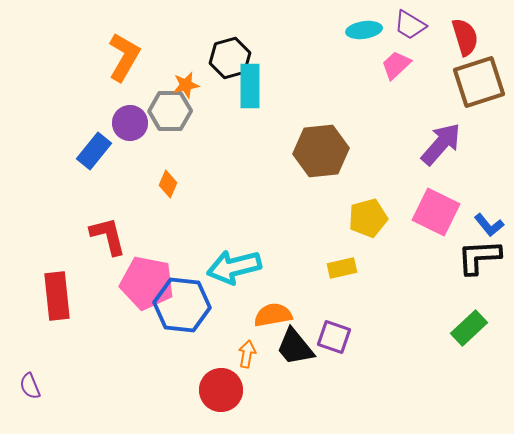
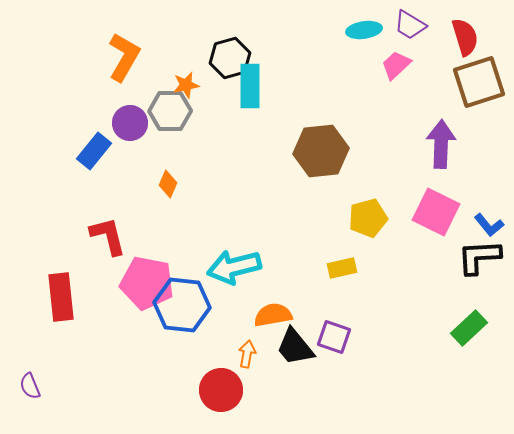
purple arrow: rotated 39 degrees counterclockwise
red rectangle: moved 4 px right, 1 px down
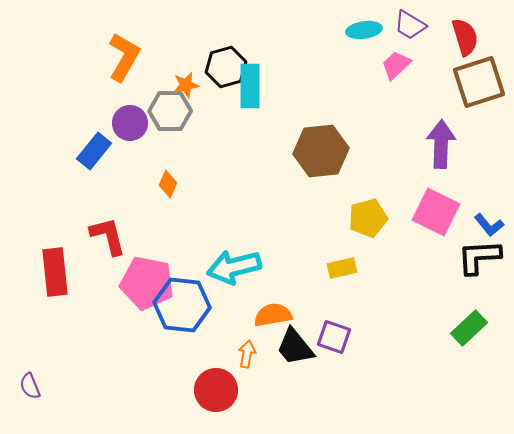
black hexagon: moved 4 px left, 9 px down
red rectangle: moved 6 px left, 25 px up
red circle: moved 5 px left
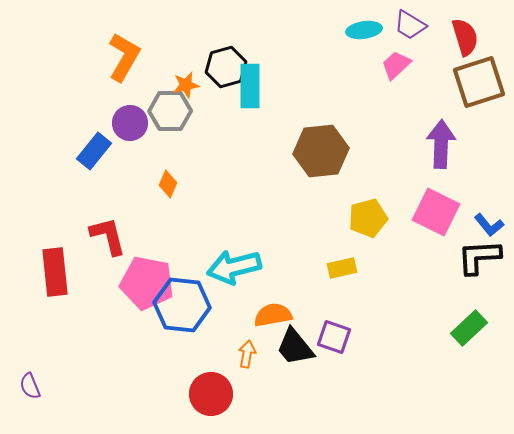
red circle: moved 5 px left, 4 px down
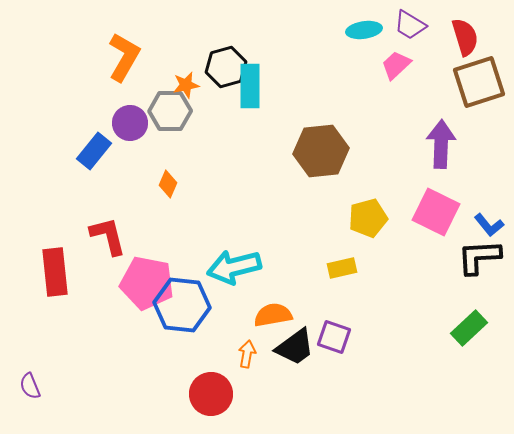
black trapezoid: rotated 87 degrees counterclockwise
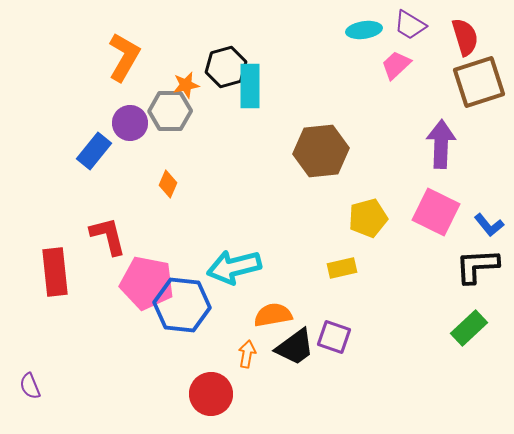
black L-shape: moved 2 px left, 9 px down
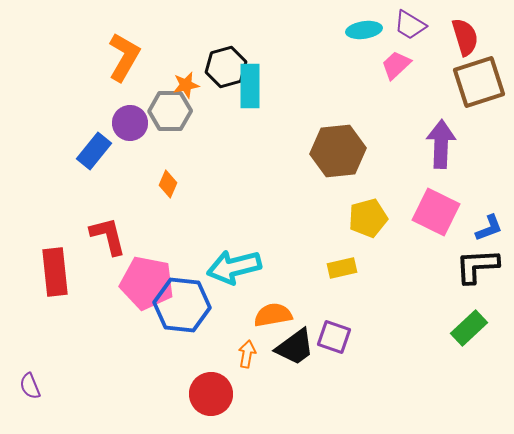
brown hexagon: moved 17 px right
blue L-shape: moved 3 px down; rotated 72 degrees counterclockwise
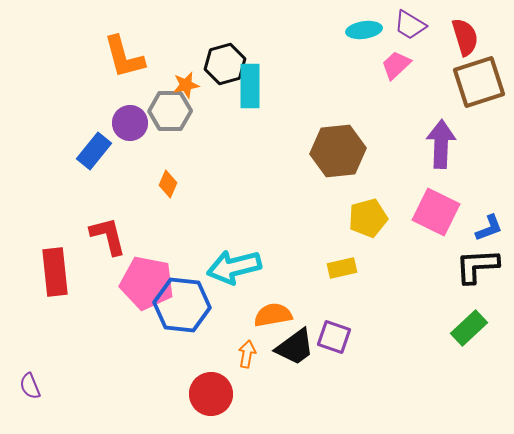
orange L-shape: rotated 135 degrees clockwise
black hexagon: moved 1 px left, 3 px up
